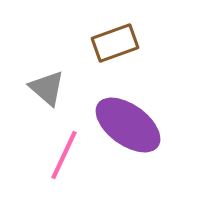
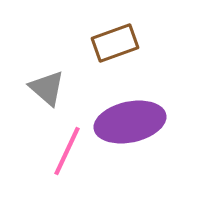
purple ellipse: moved 2 px right, 3 px up; rotated 48 degrees counterclockwise
pink line: moved 3 px right, 4 px up
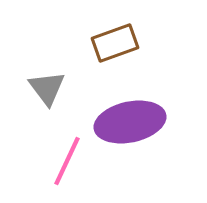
gray triangle: rotated 12 degrees clockwise
pink line: moved 10 px down
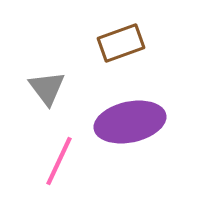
brown rectangle: moved 6 px right
pink line: moved 8 px left
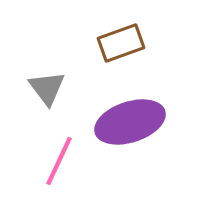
purple ellipse: rotated 6 degrees counterclockwise
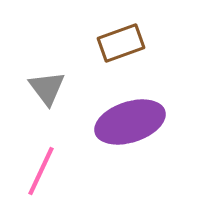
pink line: moved 18 px left, 10 px down
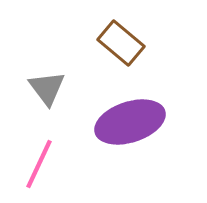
brown rectangle: rotated 60 degrees clockwise
pink line: moved 2 px left, 7 px up
